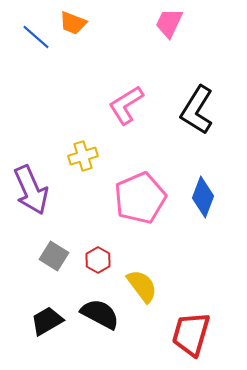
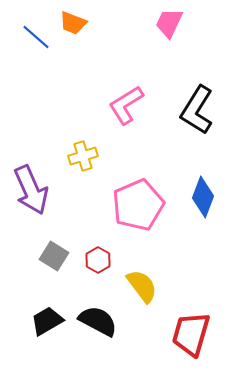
pink pentagon: moved 2 px left, 7 px down
black semicircle: moved 2 px left, 7 px down
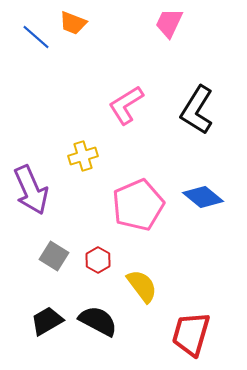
blue diamond: rotated 72 degrees counterclockwise
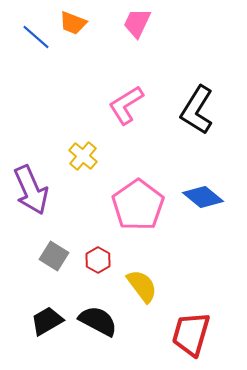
pink trapezoid: moved 32 px left
yellow cross: rotated 32 degrees counterclockwise
pink pentagon: rotated 12 degrees counterclockwise
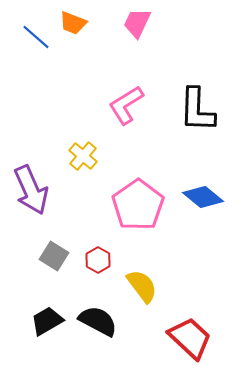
black L-shape: rotated 30 degrees counterclockwise
red trapezoid: moved 1 px left, 4 px down; rotated 117 degrees clockwise
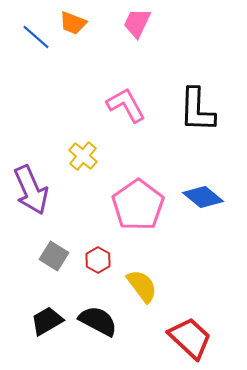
pink L-shape: rotated 93 degrees clockwise
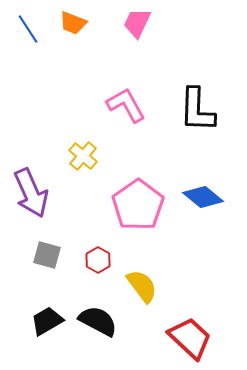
blue line: moved 8 px left, 8 px up; rotated 16 degrees clockwise
purple arrow: moved 3 px down
gray square: moved 7 px left, 1 px up; rotated 16 degrees counterclockwise
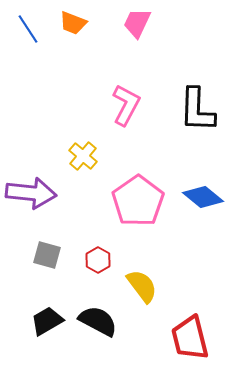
pink L-shape: rotated 57 degrees clockwise
purple arrow: rotated 60 degrees counterclockwise
pink pentagon: moved 4 px up
red trapezoid: rotated 147 degrees counterclockwise
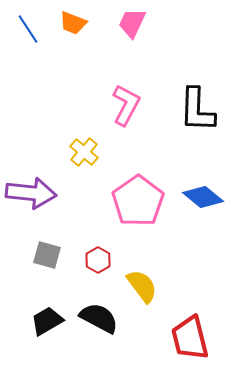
pink trapezoid: moved 5 px left
yellow cross: moved 1 px right, 4 px up
black semicircle: moved 1 px right, 3 px up
